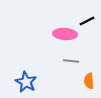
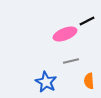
pink ellipse: rotated 25 degrees counterclockwise
gray line: rotated 21 degrees counterclockwise
blue star: moved 20 px right
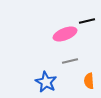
black line: rotated 14 degrees clockwise
gray line: moved 1 px left
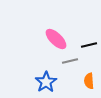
black line: moved 2 px right, 24 px down
pink ellipse: moved 9 px left, 5 px down; rotated 65 degrees clockwise
blue star: rotated 10 degrees clockwise
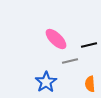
orange semicircle: moved 1 px right, 3 px down
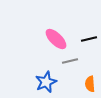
black line: moved 6 px up
blue star: rotated 10 degrees clockwise
